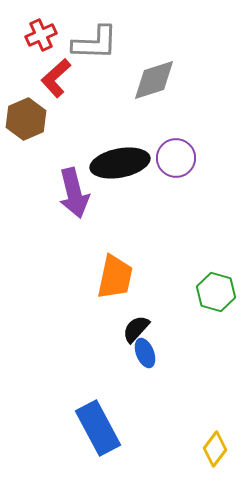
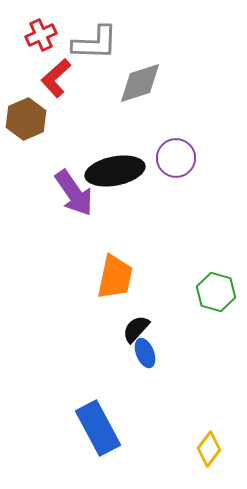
gray diamond: moved 14 px left, 3 px down
black ellipse: moved 5 px left, 8 px down
purple arrow: rotated 21 degrees counterclockwise
yellow diamond: moved 6 px left
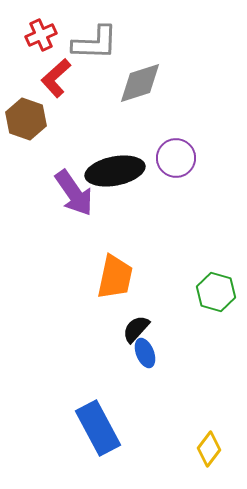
brown hexagon: rotated 18 degrees counterclockwise
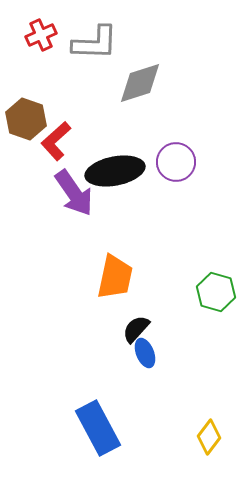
red L-shape: moved 63 px down
purple circle: moved 4 px down
yellow diamond: moved 12 px up
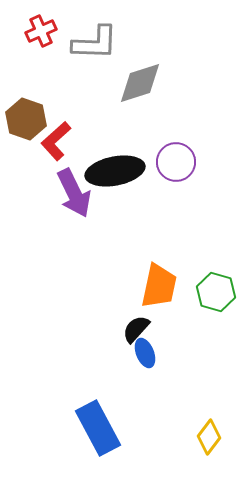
red cross: moved 4 px up
purple arrow: rotated 9 degrees clockwise
orange trapezoid: moved 44 px right, 9 px down
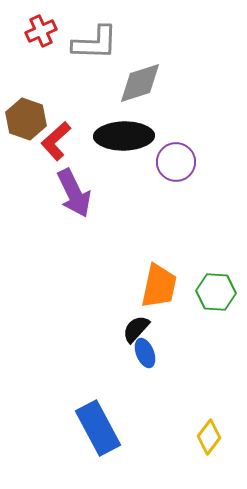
black ellipse: moved 9 px right, 35 px up; rotated 10 degrees clockwise
green hexagon: rotated 12 degrees counterclockwise
